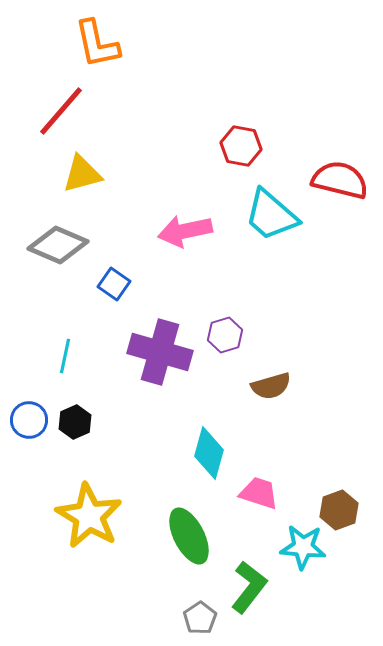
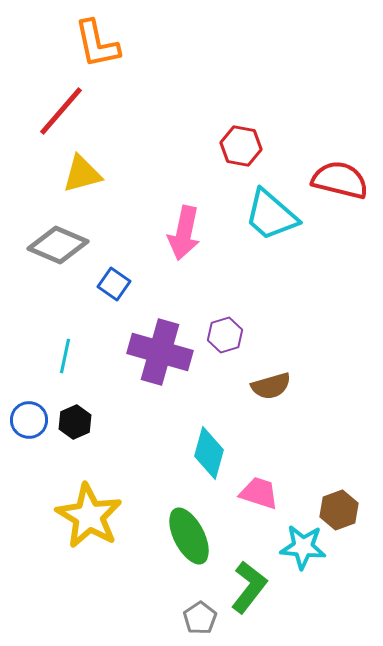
pink arrow: moved 1 px left, 2 px down; rotated 66 degrees counterclockwise
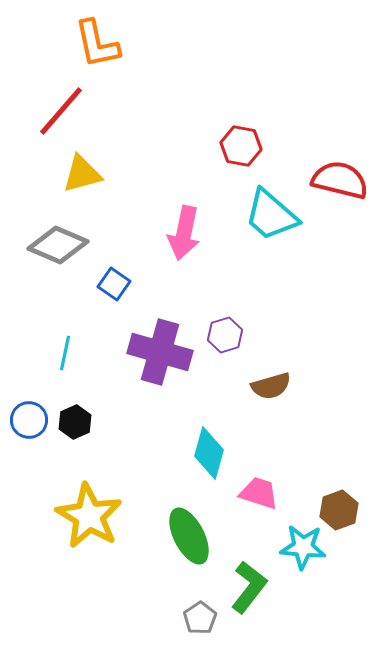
cyan line: moved 3 px up
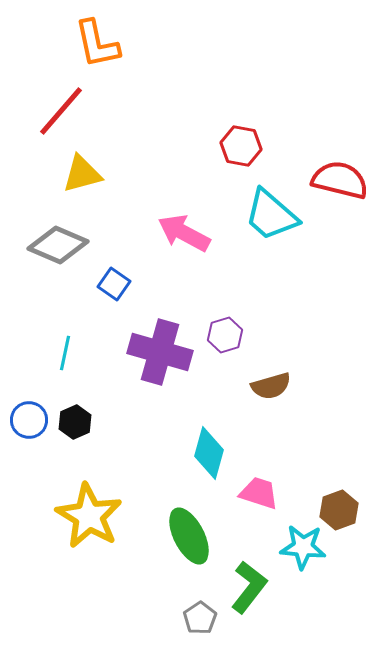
pink arrow: rotated 106 degrees clockwise
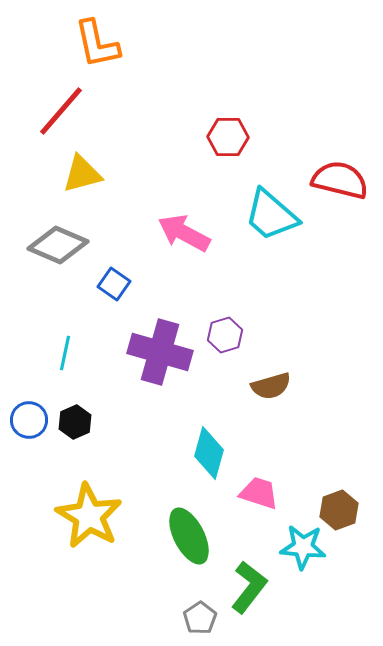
red hexagon: moved 13 px left, 9 px up; rotated 9 degrees counterclockwise
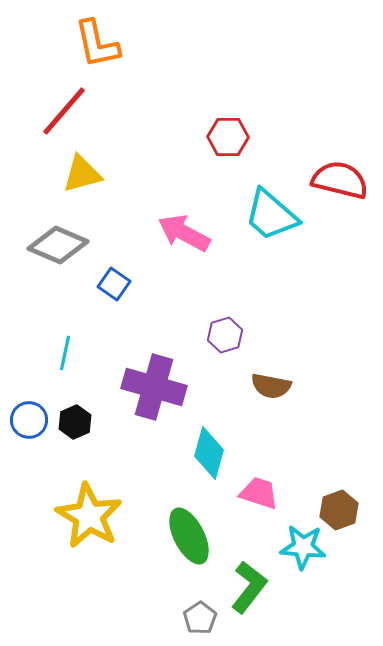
red line: moved 3 px right
purple cross: moved 6 px left, 35 px down
brown semicircle: rotated 27 degrees clockwise
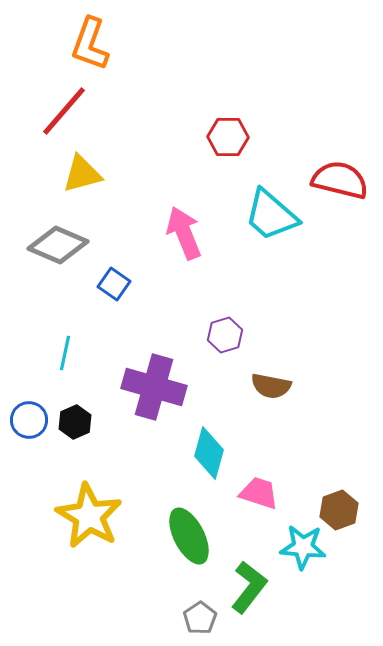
orange L-shape: moved 7 px left; rotated 32 degrees clockwise
pink arrow: rotated 40 degrees clockwise
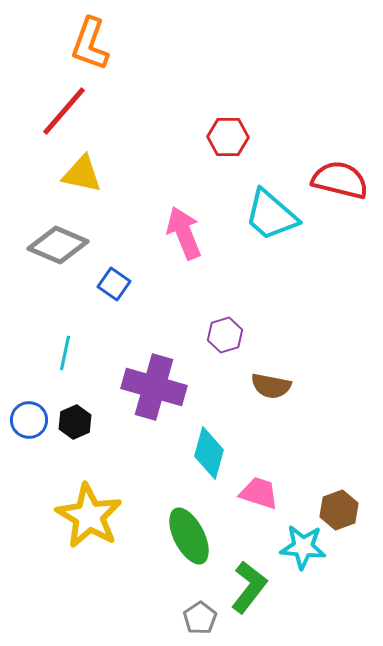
yellow triangle: rotated 27 degrees clockwise
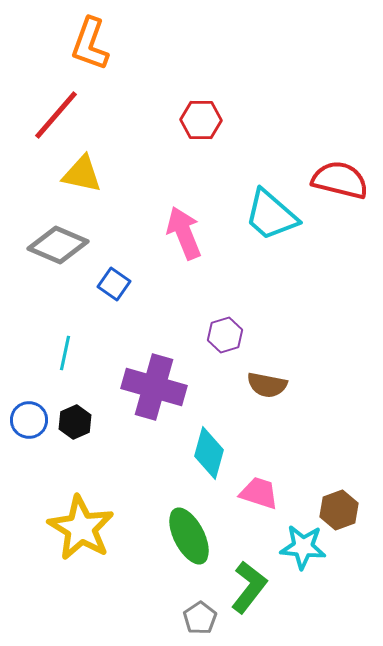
red line: moved 8 px left, 4 px down
red hexagon: moved 27 px left, 17 px up
brown semicircle: moved 4 px left, 1 px up
yellow star: moved 8 px left, 12 px down
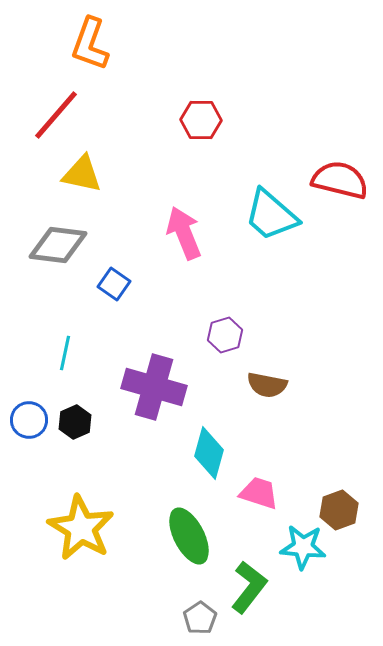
gray diamond: rotated 16 degrees counterclockwise
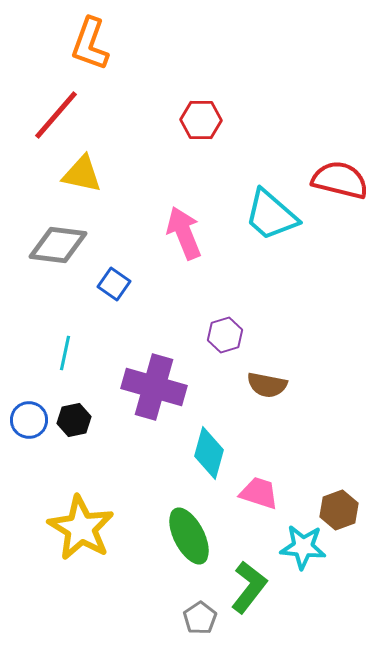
black hexagon: moved 1 px left, 2 px up; rotated 12 degrees clockwise
